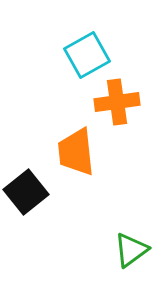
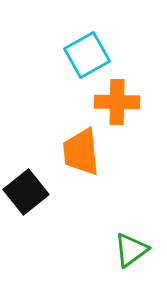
orange cross: rotated 9 degrees clockwise
orange trapezoid: moved 5 px right
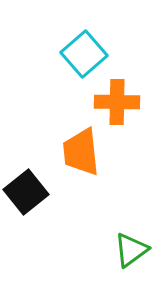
cyan square: moved 3 px left, 1 px up; rotated 12 degrees counterclockwise
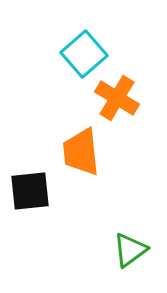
orange cross: moved 4 px up; rotated 30 degrees clockwise
black square: moved 4 px right, 1 px up; rotated 33 degrees clockwise
green triangle: moved 1 px left
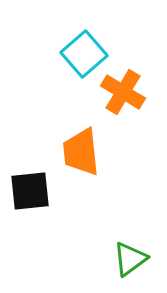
orange cross: moved 6 px right, 6 px up
green triangle: moved 9 px down
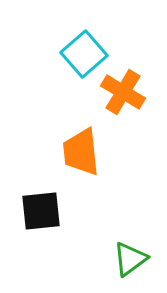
black square: moved 11 px right, 20 px down
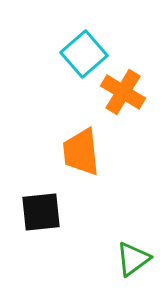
black square: moved 1 px down
green triangle: moved 3 px right
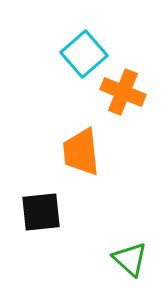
orange cross: rotated 9 degrees counterclockwise
green triangle: moved 3 px left; rotated 42 degrees counterclockwise
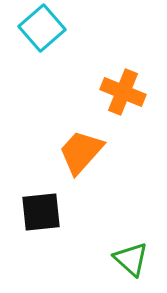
cyan square: moved 42 px left, 26 px up
orange trapezoid: rotated 48 degrees clockwise
green triangle: moved 1 px right
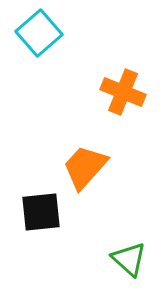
cyan square: moved 3 px left, 5 px down
orange trapezoid: moved 4 px right, 15 px down
green triangle: moved 2 px left
